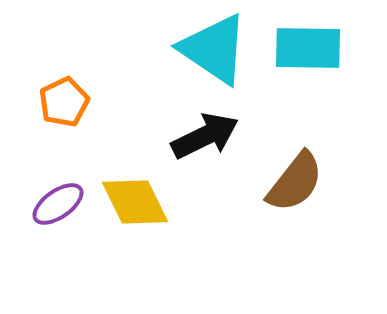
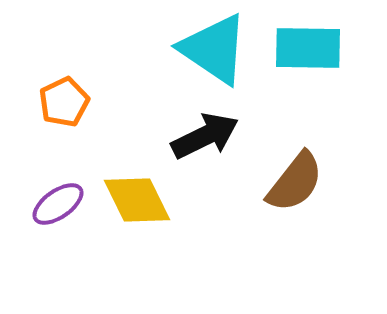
yellow diamond: moved 2 px right, 2 px up
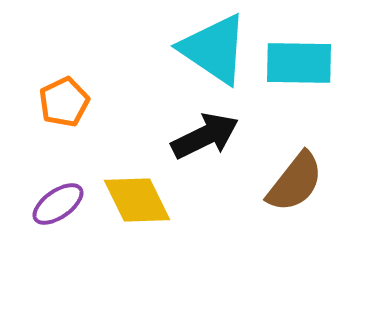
cyan rectangle: moved 9 px left, 15 px down
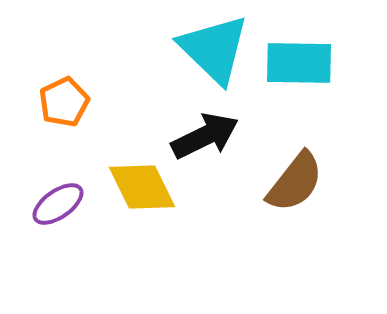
cyan triangle: rotated 10 degrees clockwise
yellow diamond: moved 5 px right, 13 px up
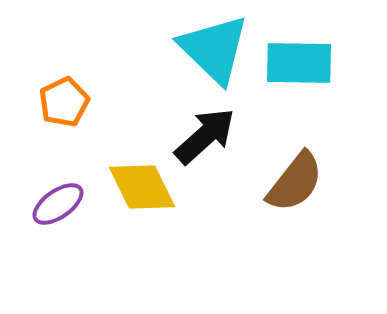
black arrow: rotated 16 degrees counterclockwise
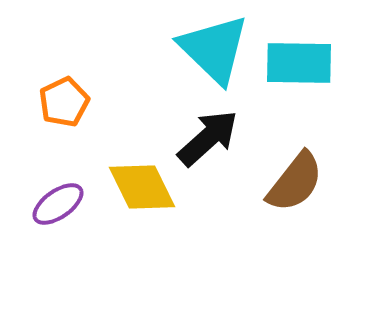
black arrow: moved 3 px right, 2 px down
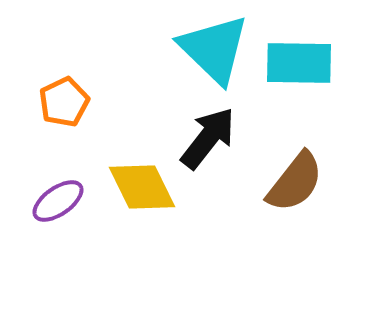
black arrow: rotated 10 degrees counterclockwise
purple ellipse: moved 3 px up
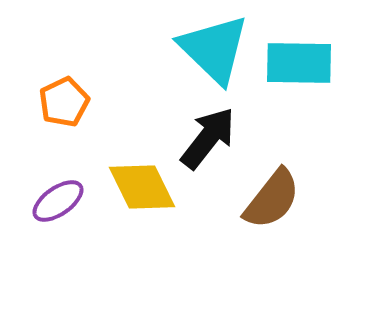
brown semicircle: moved 23 px left, 17 px down
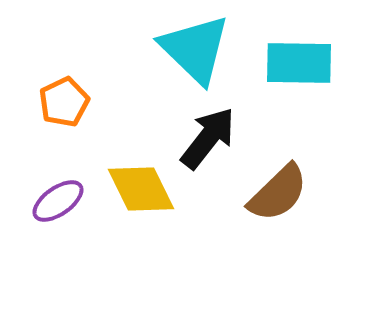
cyan triangle: moved 19 px left
yellow diamond: moved 1 px left, 2 px down
brown semicircle: moved 6 px right, 6 px up; rotated 8 degrees clockwise
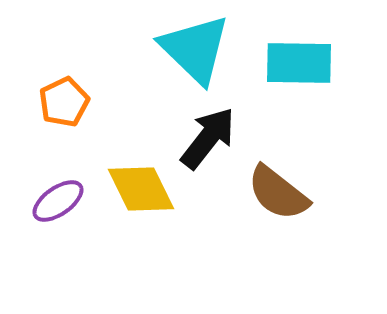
brown semicircle: rotated 82 degrees clockwise
